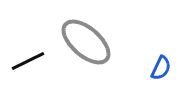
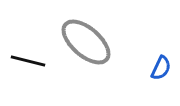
black line: rotated 40 degrees clockwise
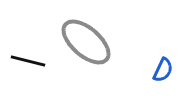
blue semicircle: moved 2 px right, 2 px down
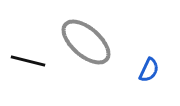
blue semicircle: moved 14 px left
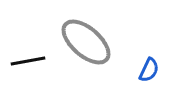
black line: rotated 24 degrees counterclockwise
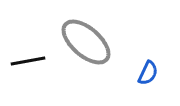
blue semicircle: moved 1 px left, 3 px down
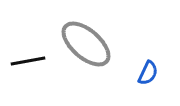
gray ellipse: moved 2 px down
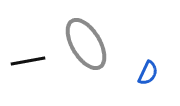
gray ellipse: rotated 18 degrees clockwise
